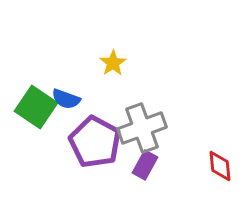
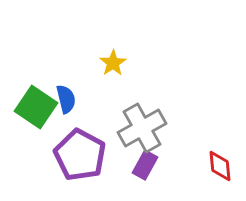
blue semicircle: rotated 124 degrees counterclockwise
gray cross: rotated 9 degrees counterclockwise
purple pentagon: moved 15 px left, 13 px down
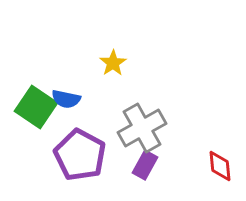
blue semicircle: rotated 116 degrees clockwise
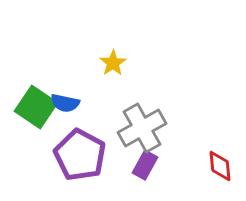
blue semicircle: moved 1 px left, 4 px down
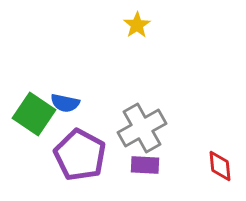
yellow star: moved 24 px right, 38 px up
green square: moved 2 px left, 7 px down
purple rectangle: rotated 64 degrees clockwise
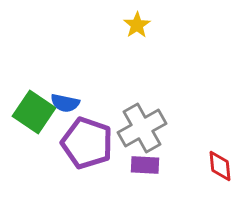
green square: moved 2 px up
purple pentagon: moved 7 px right, 12 px up; rotated 9 degrees counterclockwise
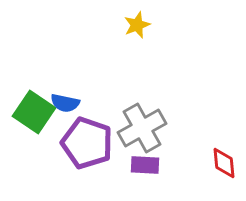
yellow star: rotated 12 degrees clockwise
red diamond: moved 4 px right, 3 px up
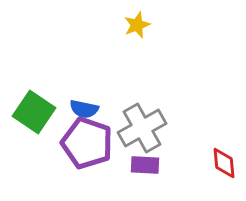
blue semicircle: moved 19 px right, 6 px down
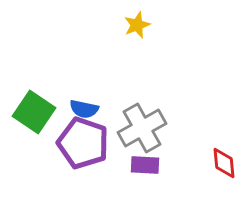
purple pentagon: moved 4 px left
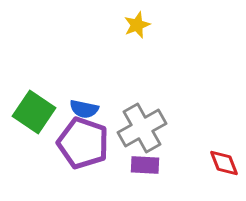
red diamond: rotated 16 degrees counterclockwise
